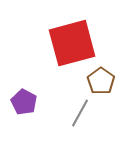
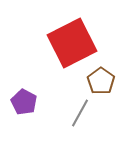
red square: rotated 12 degrees counterclockwise
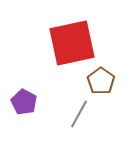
red square: rotated 15 degrees clockwise
gray line: moved 1 px left, 1 px down
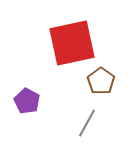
purple pentagon: moved 3 px right, 1 px up
gray line: moved 8 px right, 9 px down
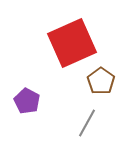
red square: rotated 12 degrees counterclockwise
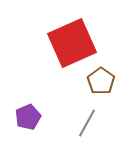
purple pentagon: moved 1 px right, 16 px down; rotated 20 degrees clockwise
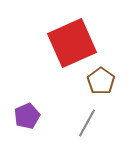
purple pentagon: moved 1 px left, 1 px up
